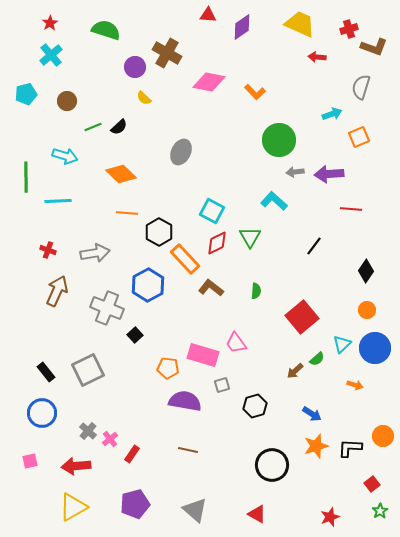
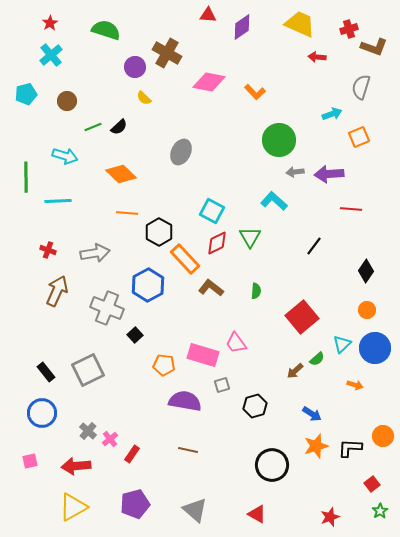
orange pentagon at (168, 368): moved 4 px left, 3 px up
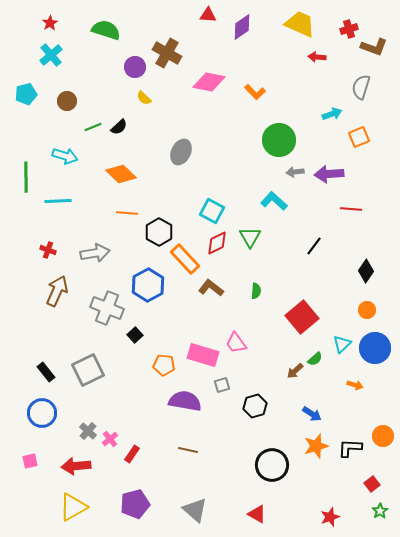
green semicircle at (317, 359): moved 2 px left
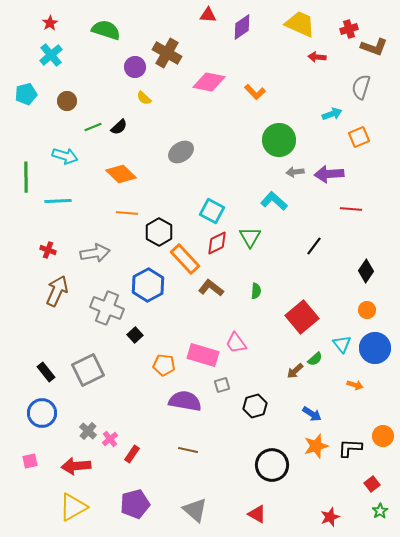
gray ellipse at (181, 152): rotated 30 degrees clockwise
cyan triangle at (342, 344): rotated 24 degrees counterclockwise
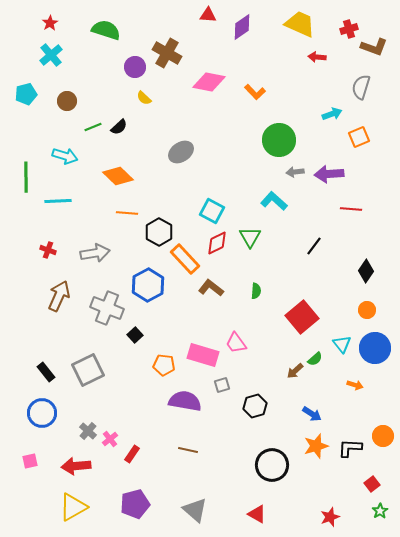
orange diamond at (121, 174): moved 3 px left, 2 px down
brown arrow at (57, 291): moved 2 px right, 5 px down
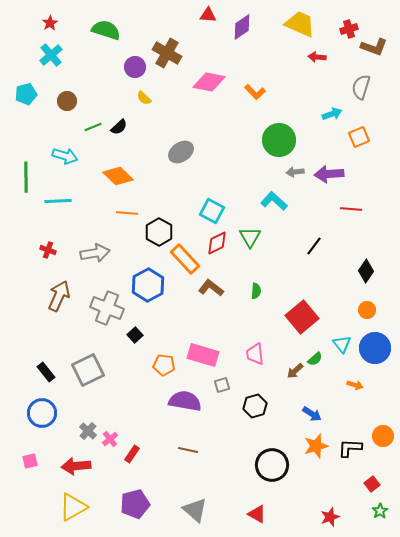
pink trapezoid at (236, 343): moved 19 px right, 11 px down; rotated 30 degrees clockwise
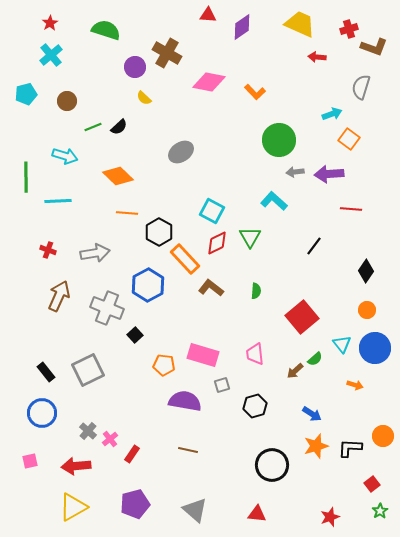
orange square at (359, 137): moved 10 px left, 2 px down; rotated 30 degrees counterclockwise
red triangle at (257, 514): rotated 24 degrees counterclockwise
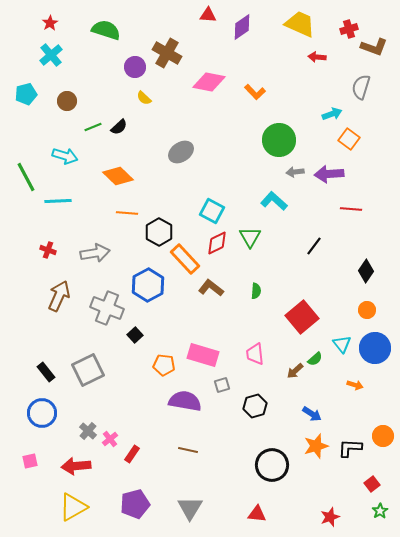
green line at (26, 177): rotated 28 degrees counterclockwise
gray triangle at (195, 510): moved 5 px left, 2 px up; rotated 20 degrees clockwise
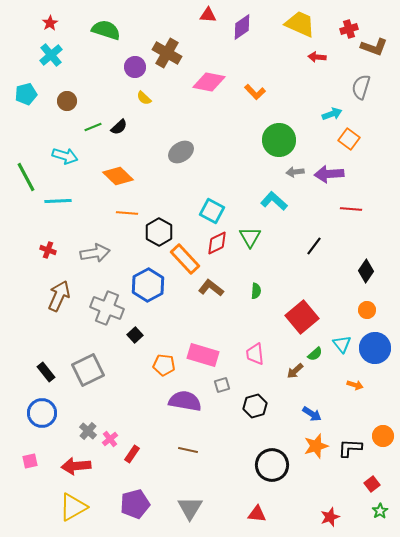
green semicircle at (315, 359): moved 5 px up
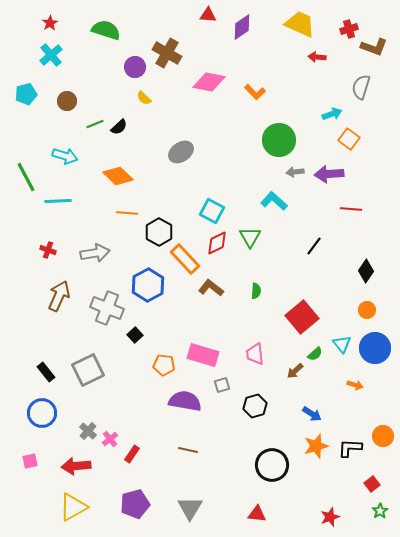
green line at (93, 127): moved 2 px right, 3 px up
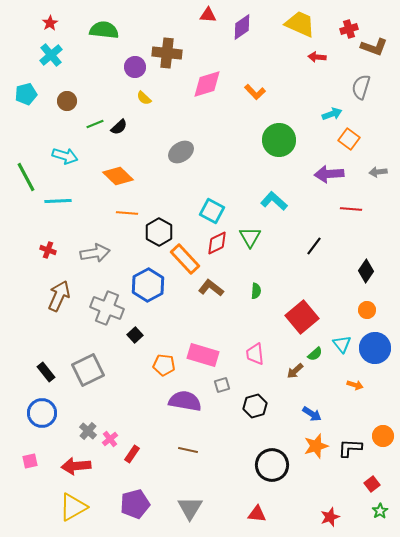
green semicircle at (106, 30): moved 2 px left; rotated 12 degrees counterclockwise
brown cross at (167, 53): rotated 24 degrees counterclockwise
pink diamond at (209, 82): moved 2 px left, 2 px down; rotated 28 degrees counterclockwise
gray arrow at (295, 172): moved 83 px right
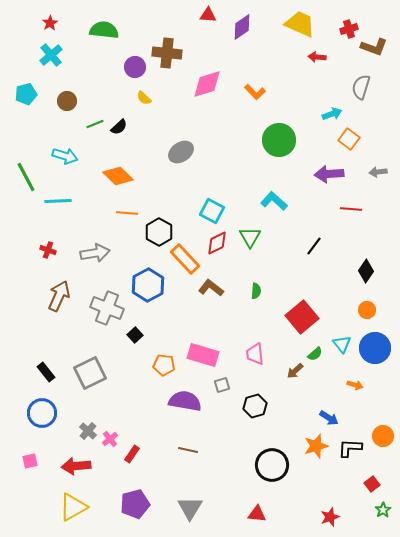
gray square at (88, 370): moved 2 px right, 3 px down
blue arrow at (312, 414): moved 17 px right, 4 px down
green star at (380, 511): moved 3 px right, 1 px up
